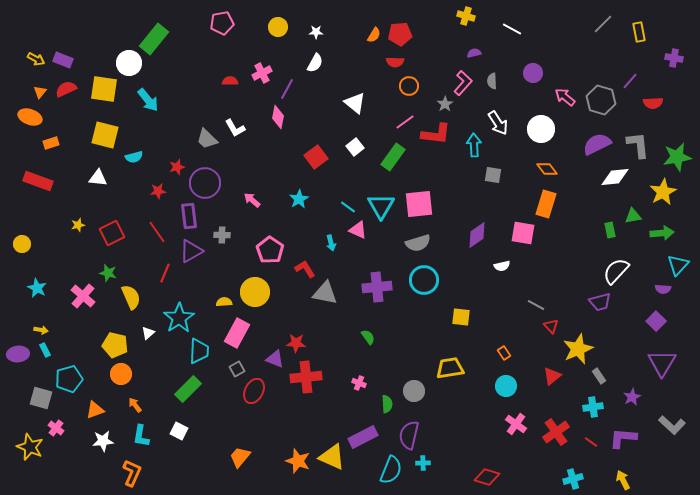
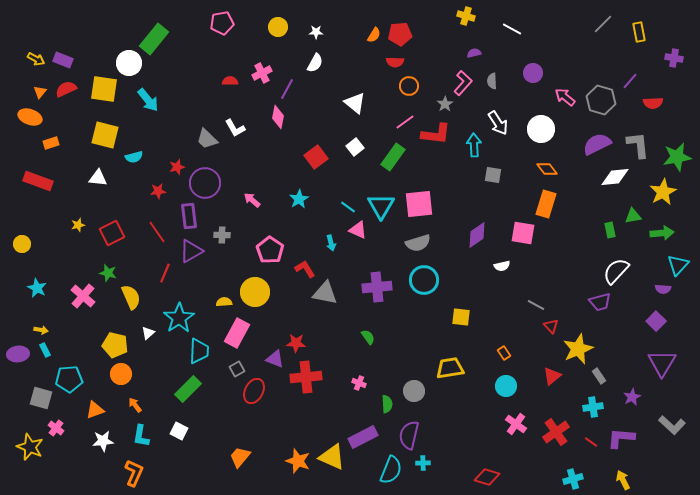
cyan pentagon at (69, 379): rotated 12 degrees clockwise
purple L-shape at (623, 438): moved 2 px left
orange L-shape at (132, 473): moved 2 px right
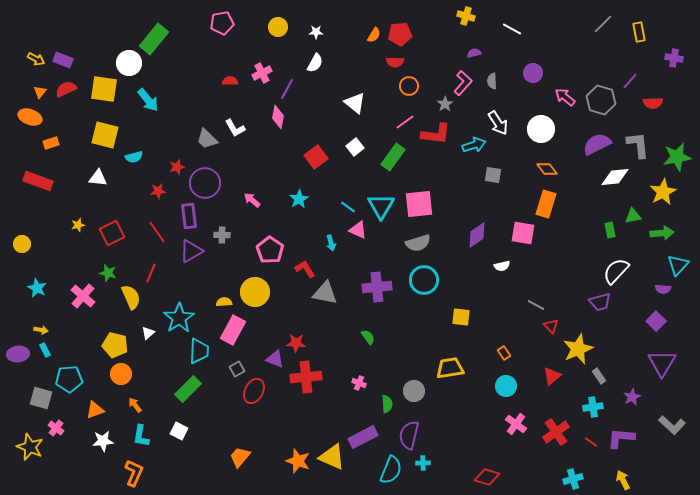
cyan arrow at (474, 145): rotated 75 degrees clockwise
red line at (165, 273): moved 14 px left
pink rectangle at (237, 333): moved 4 px left, 3 px up
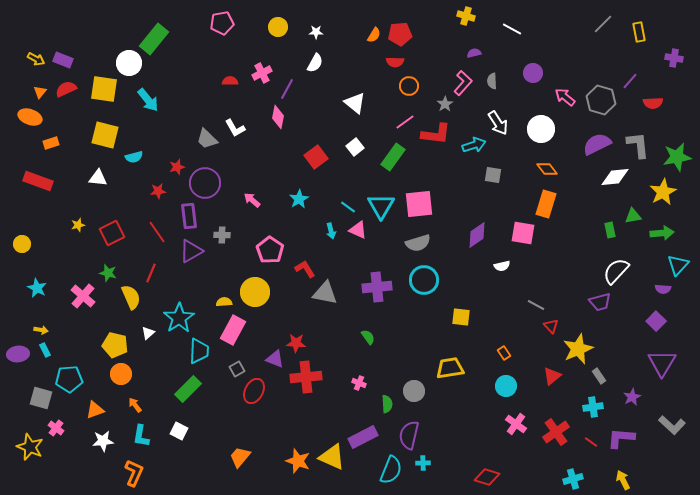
cyan arrow at (331, 243): moved 12 px up
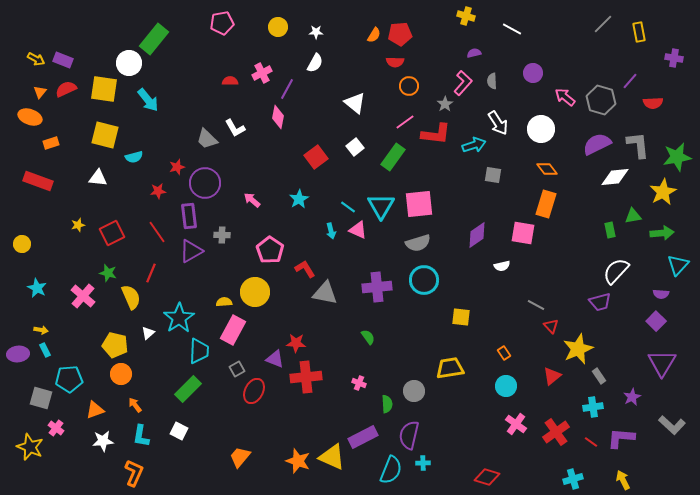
purple semicircle at (663, 289): moved 2 px left, 5 px down
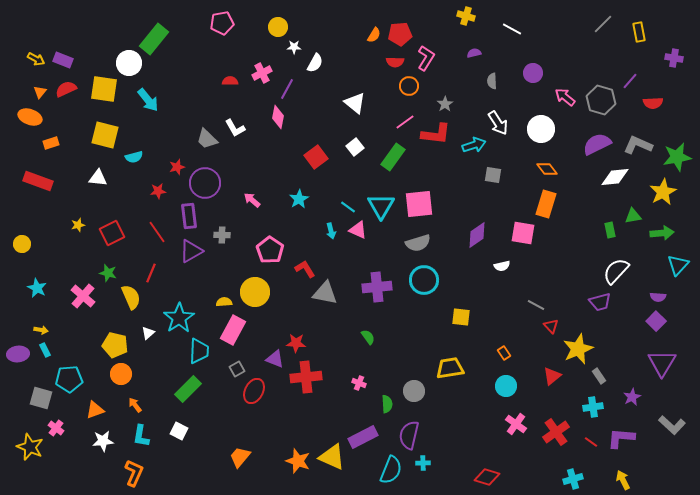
white star at (316, 32): moved 22 px left, 15 px down
pink L-shape at (463, 83): moved 37 px left, 25 px up; rotated 10 degrees counterclockwise
gray L-shape at (638, 145): rotated 60 degrees counterclockwise
purple semicircle at (661, 294): moved 3 px left, 3 px down
